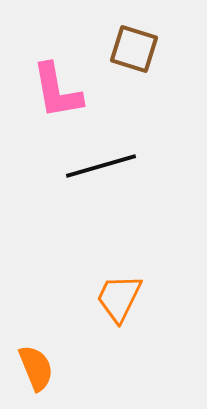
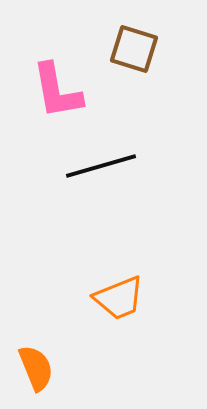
orange trapezoid: rotated 138 degrees counterclockwise
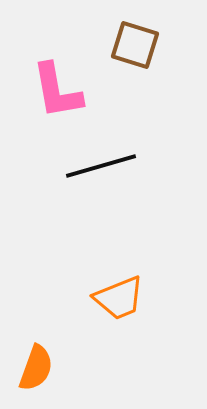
brown square: moved 1 px right, 4 px up
orange semicircle: rotated 42 degrees clockwise
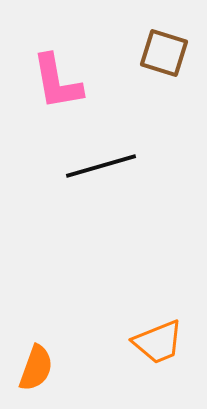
brown square: moved 29 px right, 8 px down
pink L-shape: moved 9 px up
orange trapezoid: moved 39 px right, 44 px down
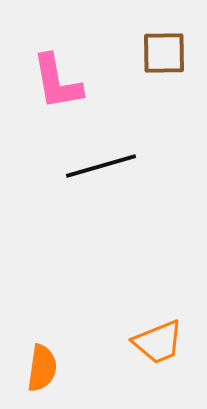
brown square: rotated 18 degrees counterclockwise
orange semicircle: moved 6 px right; rotated 12 degrees counterclockwise
